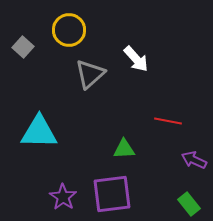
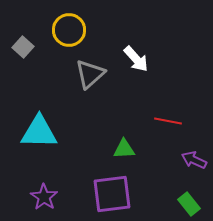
purple star: moved 19 px left
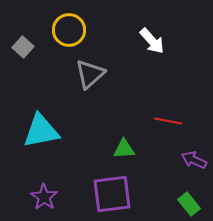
white arrow: moved 16 px right, 18 px up
cyan triangle: moved 2 px right, 1 px up; rotated 12 degrees counterclockwise
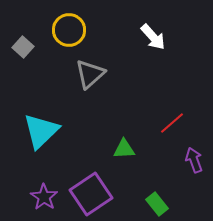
white arrow: moved 1 px right, 4 px up
red line: moved 4 px right, 2 px down; rotated 52 degrees counterclockwise
cyan triangle: rotated 33 degrees counterclockwise
purple arrow: rotated 45 degrees clockwise
purple square: moved 21 px left; rotated 27 degrees counterclockwise
green rectangle: moved 32 px left
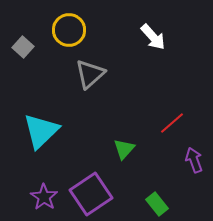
green triangle: rotated 45 degrees counterclockwise
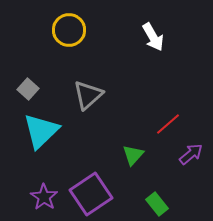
white arrow: rotated 12 degrees clockwise
gray square: moved 5 px right, 42 px down
gray triangle: moved 2 px left, 21 px down
red line: moved 4 px left, 1 px down
green triangle: moved 9 px right, 6 px down
purple arrow: moved 3 px left, 6 px up; rotated 70 degrees clockwise
